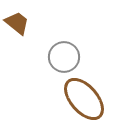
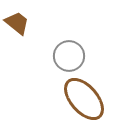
gray circle: moved 5 px right, 1 px up
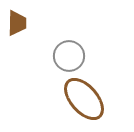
brown trapezoid: rotated 52 degrees clockwise
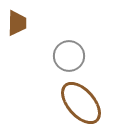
brown ellipse: moved 3 px left, 4 px down
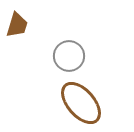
brown trapezoid: moved 2 px down; rotated 16 degrees clockwise
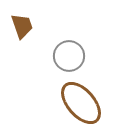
brown trapezoid: moved 5 px right, 1 px down; rotated 36 degrees counterclockwise
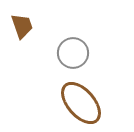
gray circle: moved 4 px right, 3 px up
